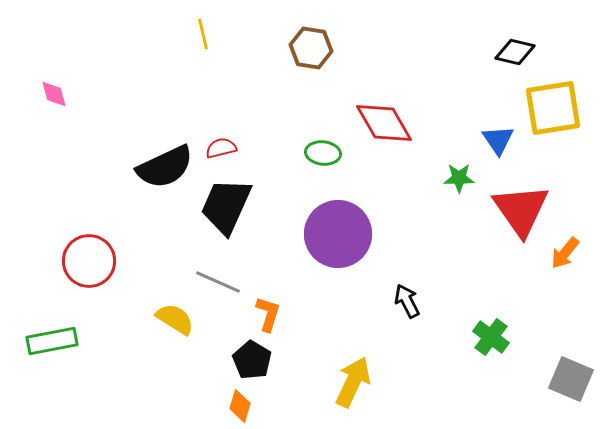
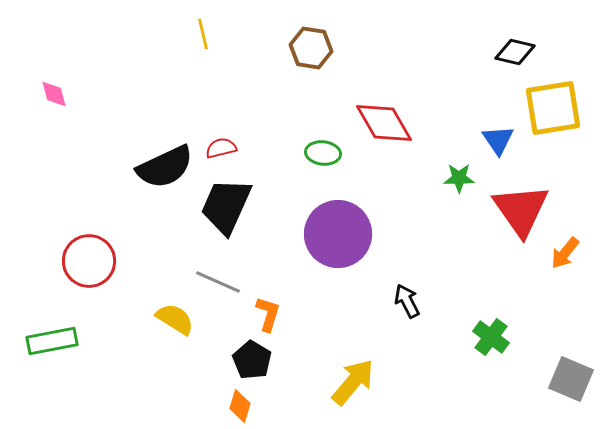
yellow arrow: rotated 15 degrees clockwise
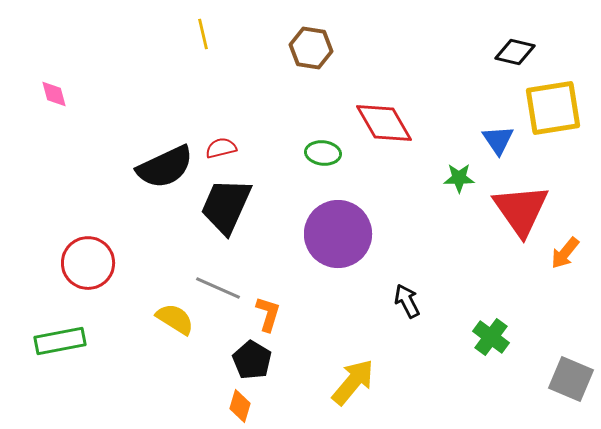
red circle: moved 1 px left, 2 px down
gray line: moved 6 px down
green rectangle: moved 8 px right
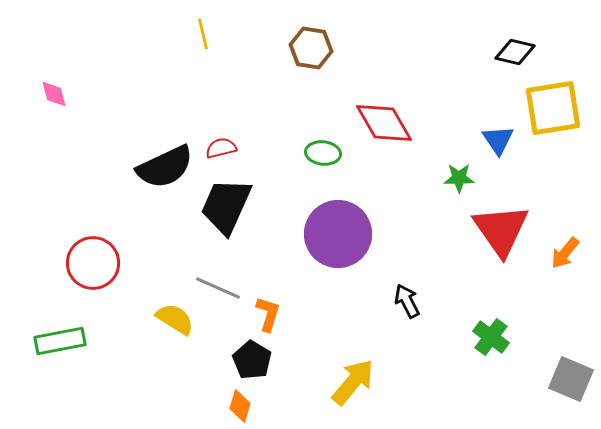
red triangle: moved 20 px left, 20 px down
red circle: moved 5 px right
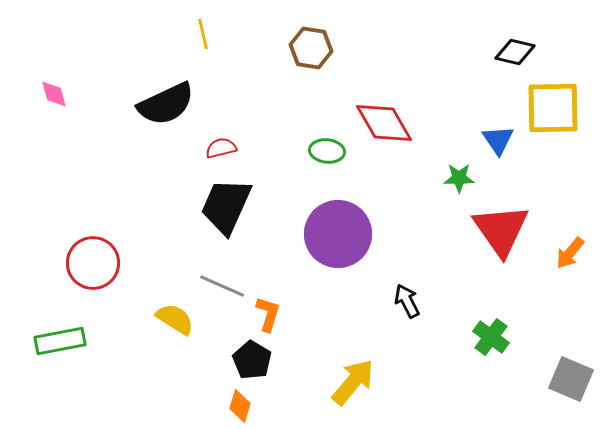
yellow square: rotated 8 degrees clockwise
green ellipse: moved 4 px right, 2 px up
black semicircle: moved 1 px right, 63 px up
orange arrow: moved 5 px right
gray line: moved 4 px right, 2 px up
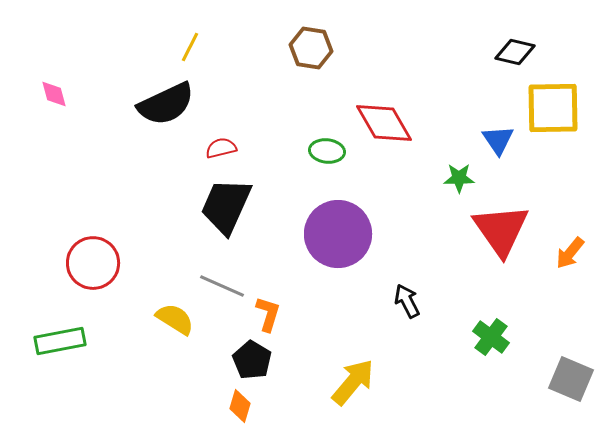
yellow line: moved 13 px left, 13 px down; rotated 40 degrees clockwise
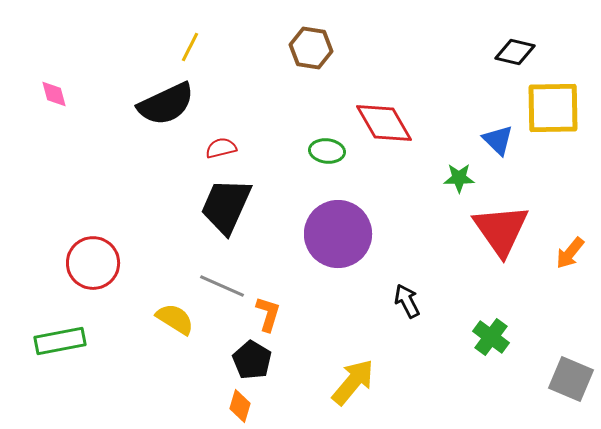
blue triangle: rotated 12 degrees counterclockwise
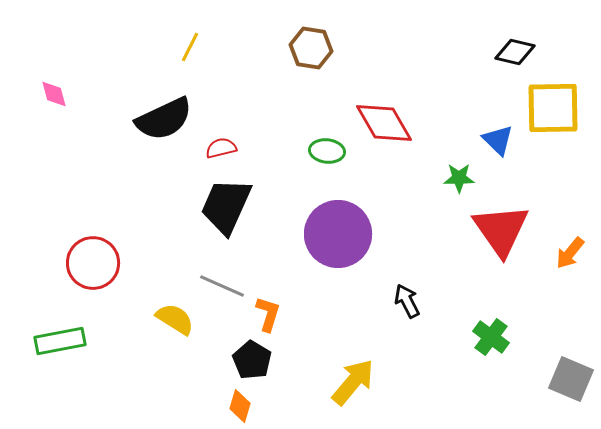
black semicircle: moved 2 px left, 15 px down
